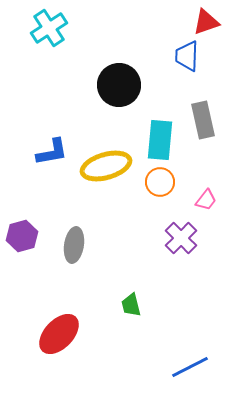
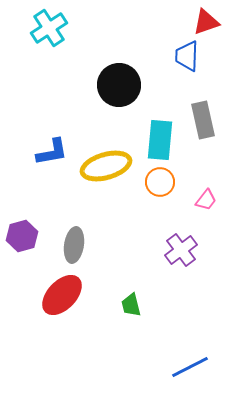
purple cross: moved 12 px down; rotated 8 degrees clockwise
red ellipse: moved 3 px right, 39 px up
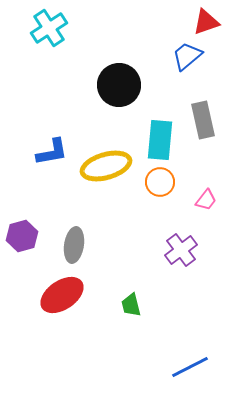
blue trapezoid: rotated 48 degrees clockwise
red ellipse: rotated 12 degrees clockwise
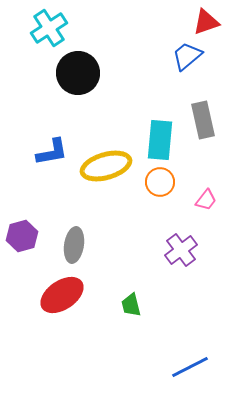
black circle: moved 41 px left, 12 px up
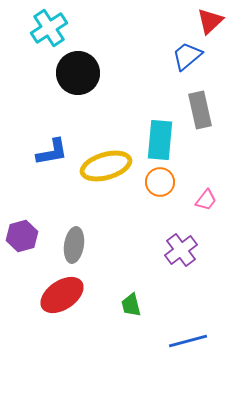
red triangle: moved 4 px right, 1 px up; rotated 24 degrees counterclockwise
gray rectangle: moved 3 px left, 10 px up
blue line: moved 2 px left, 26 px up; rotated 12 degrees clockwise
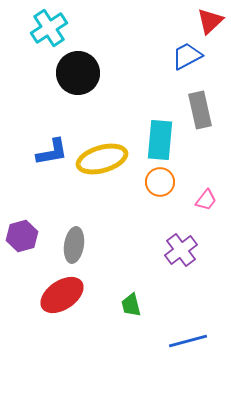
blue trapezoid: rotated 12 degrees clockwise
yellow ellipse: moved 4 px left, 7 px up
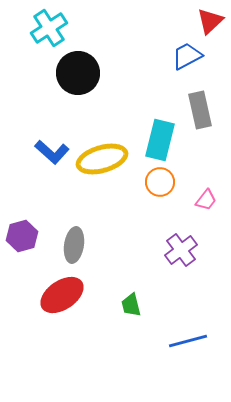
cyan rectangle: rotated 9 degrees clockwise
blue L-shape: rotated 52 degrees clockwise
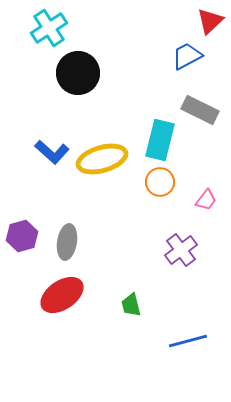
gray rectangle: rotated 51 degrees counterclockwise
gray ellipse: moved 7 px left, 3 px up
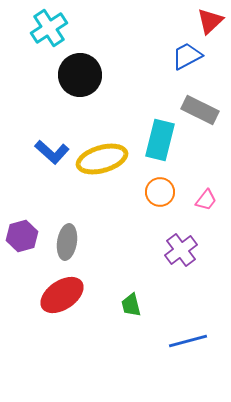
black circle: moved 2 px right, 2 px down
orange circle: moved 10 px down
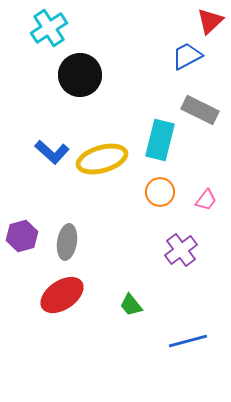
green trapezoid: rotated 25 degrees counterclockwise
